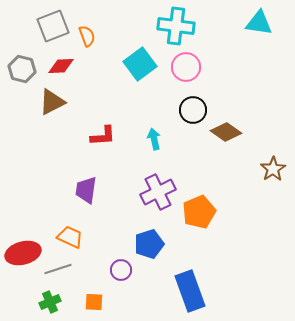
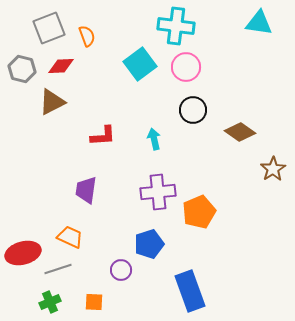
gray square: moved 4 px left, 2 px down
brown diamond: moved 14 px right
purple cross: rotated 20 degrees clockwise
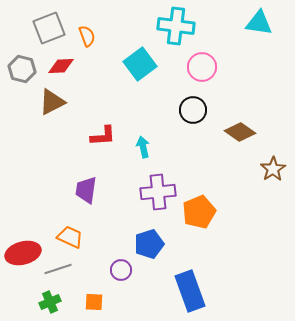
pink circle: moved 16 px right
cyan arrow: moved 11 px left, 8 px down
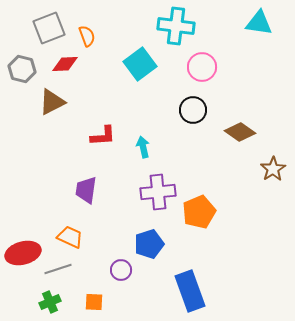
red diamond: moved 4 px right, 2 px up
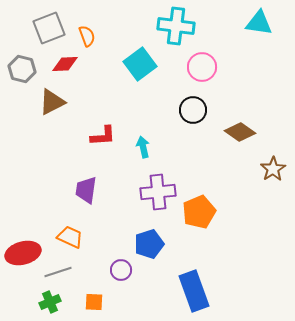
gray line: moved 3 px down
blue rectangle: moved 4 px right
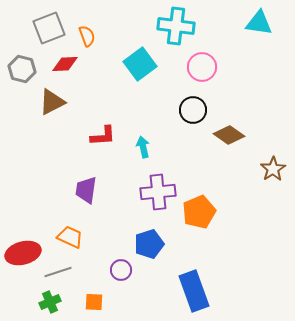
brown diamond: moved 11 px left, 3 px down
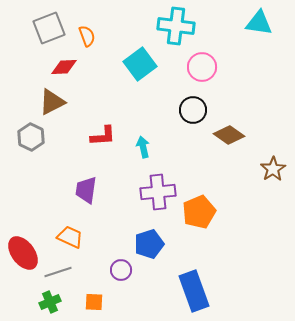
red diamond: moved 1 px left, 3 px down
gray hexagon: moved 9 px right, 68 px down; rotated 12 degrees clockwise
red ellipse: rotated 68 degrees clockwise
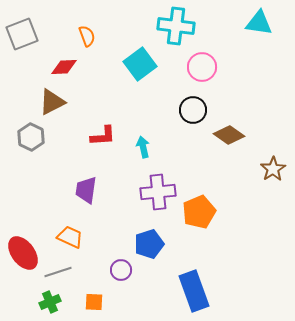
gray square: moved 27 px left, 6 px down
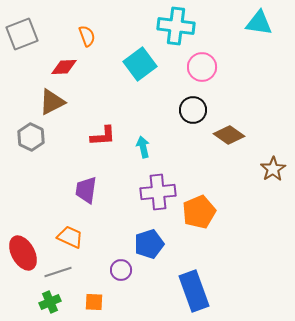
red ellipse: rotated 8 degrees clockwise
